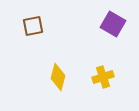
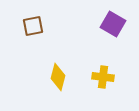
yellow cross: rotated 25 degrees clockwise
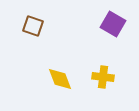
brown square: rotated 30 degrees clockwise
yellow diamond: moved 2 px right, 2 px down; rotated 36 degrees counterclockwise
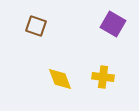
brown square: moved 3 px right
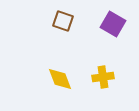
brown square: moved 27 px right, 5 px up
yellow cross: rotated 15 degrees counterclockwise
